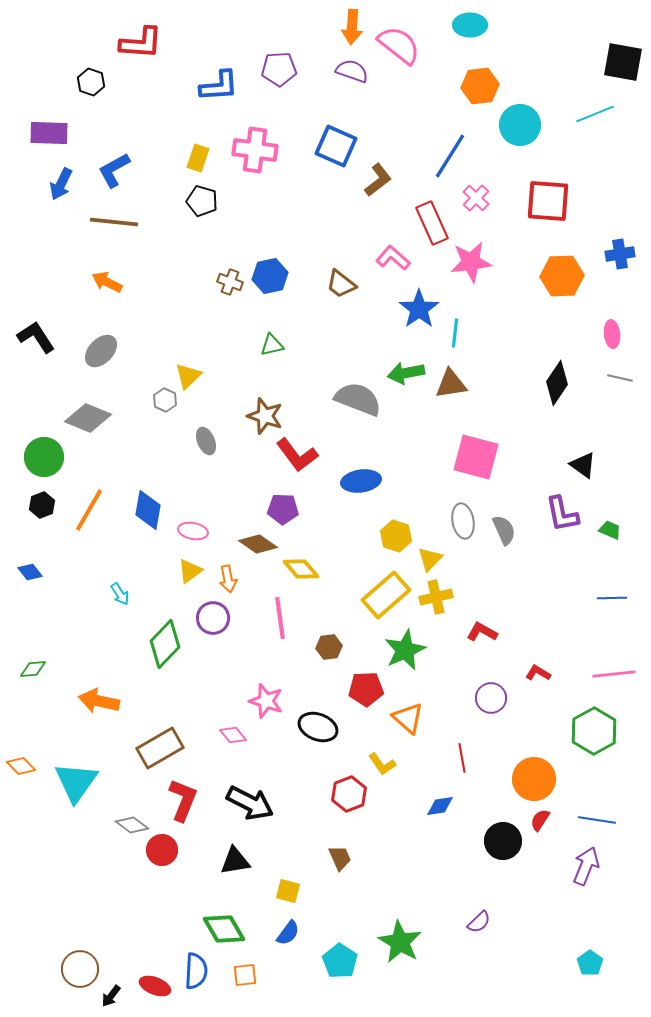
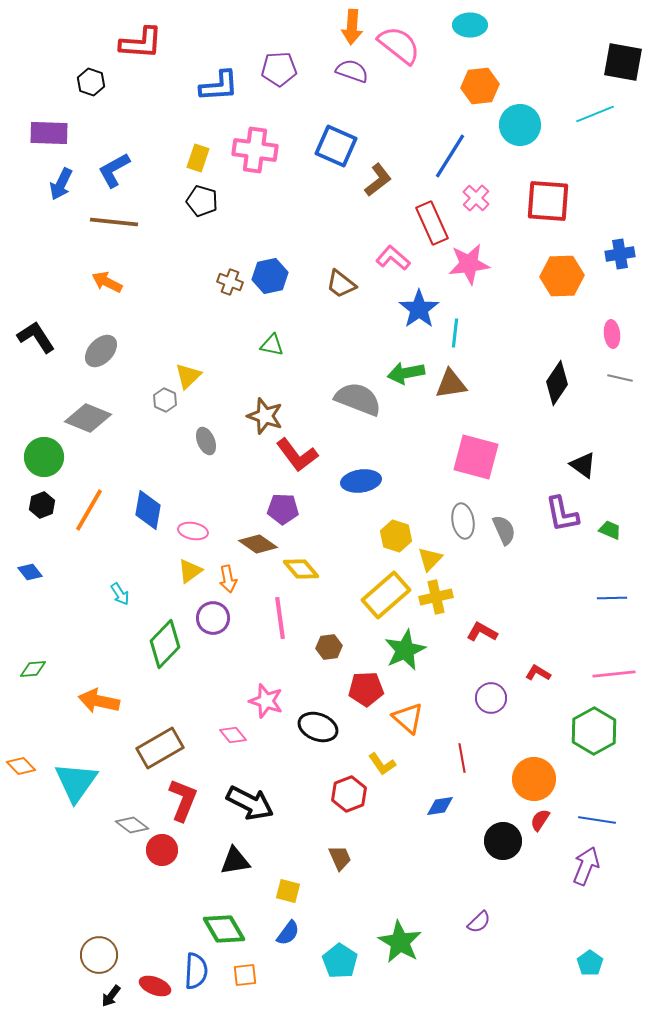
pink star at (471, 262): moved 2 px left, 2 px down
green triangle at (272, 345): rotated 25 degrees clockwise
brown circle at (80, 969): moved 19 px right, 14 px up
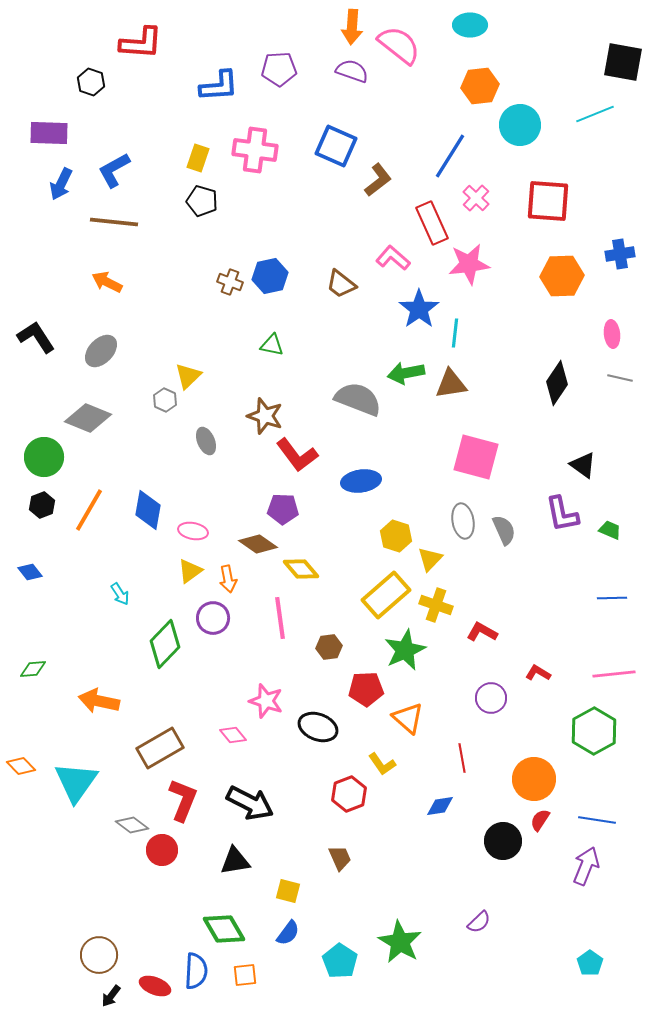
yellow cross at (436, 597): moved 8 px down; rotated 32 degrees clockwise
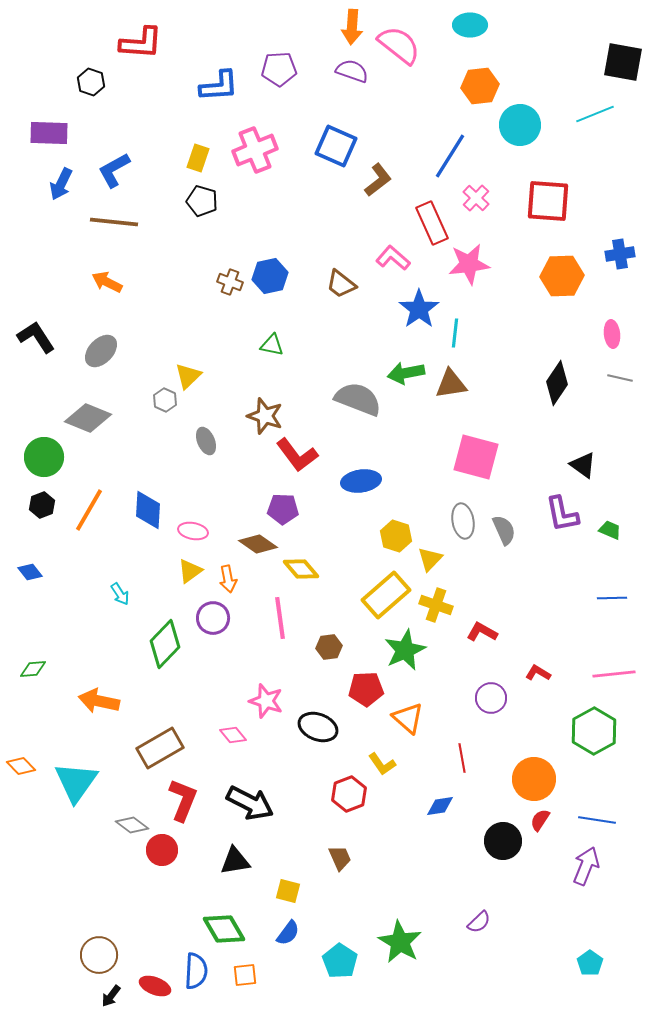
pink cross at (255, 150): rotated 30 degrees counterclockwise
blue diamond at (148, 510): rotated 6 degrees counterclockwise
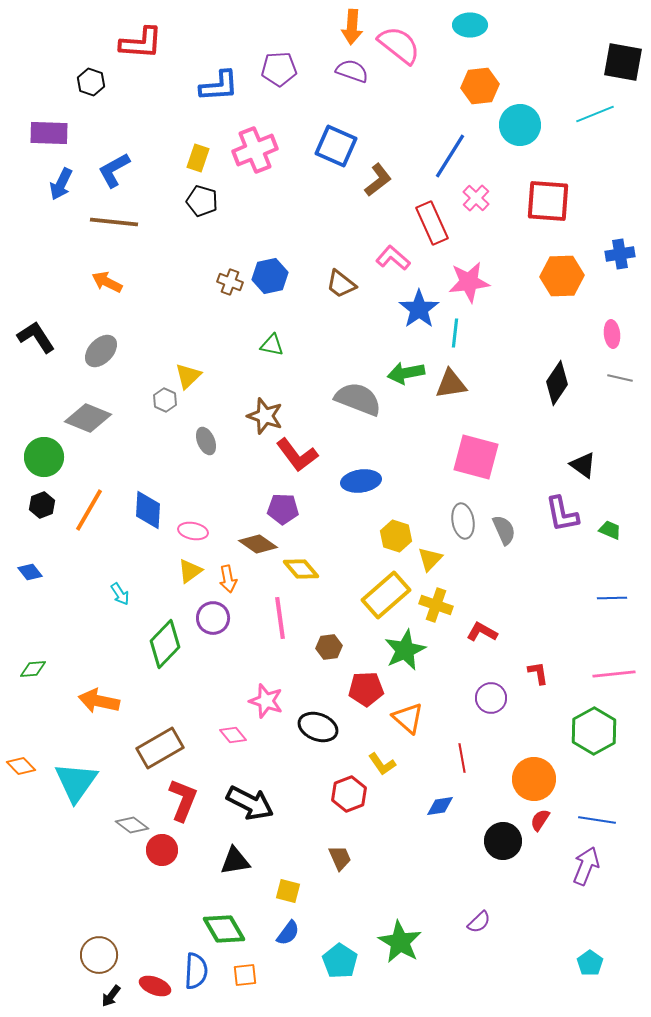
pink star at (469, 264): moved 18 px down
red L-shape at (538, 673): rotated 50 degrees clockwise
